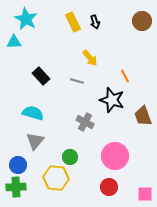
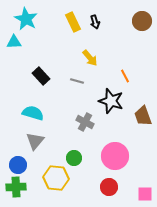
black star: moved 1 px left, 1 px down
green circle: moved 4 px right, 1 px down
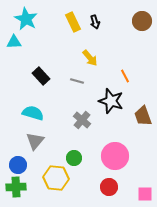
gray cross: moved 3 px left, 2 px up; rotated 12 degrees clockwise
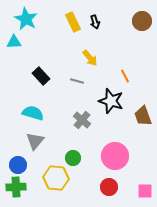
green circle: moved 1 px left
pink square: moved 3 px up
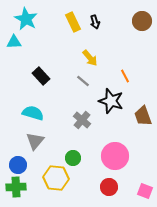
gray line: moved 6 px right; rotated 24 degrees clockwise
pink square: rotated 21 degrees clockwise
